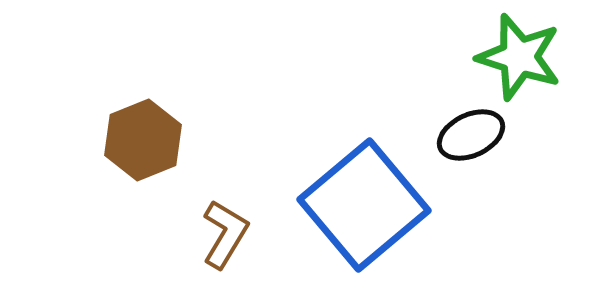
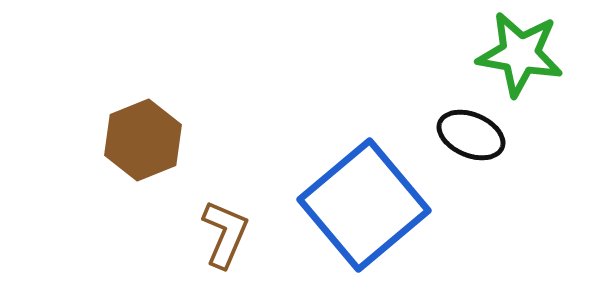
green star: moved 1 px right, 3 px up; rotated 8 degrees counterclockwise
black ellipse: rotated 48 degrees clockwise
brown L-shape: rotated 8 degrees counterclockwise
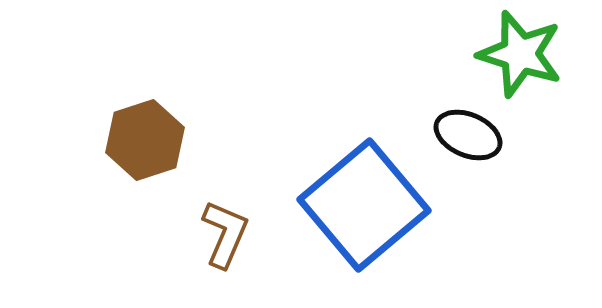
green star: rotated 8 degrees clockwise
black ellipse: moved 3 px left
brown hexagon: moved 2 px right; rotated 4 degrees clockwise
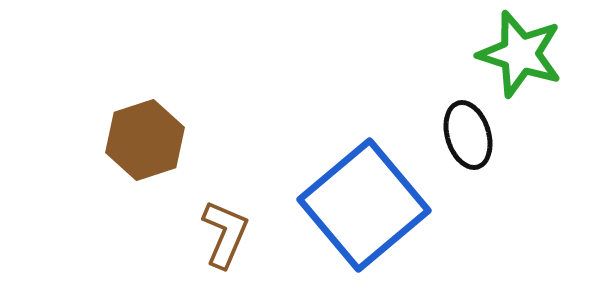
black ellipse: rotated 50 degrees clockwise
